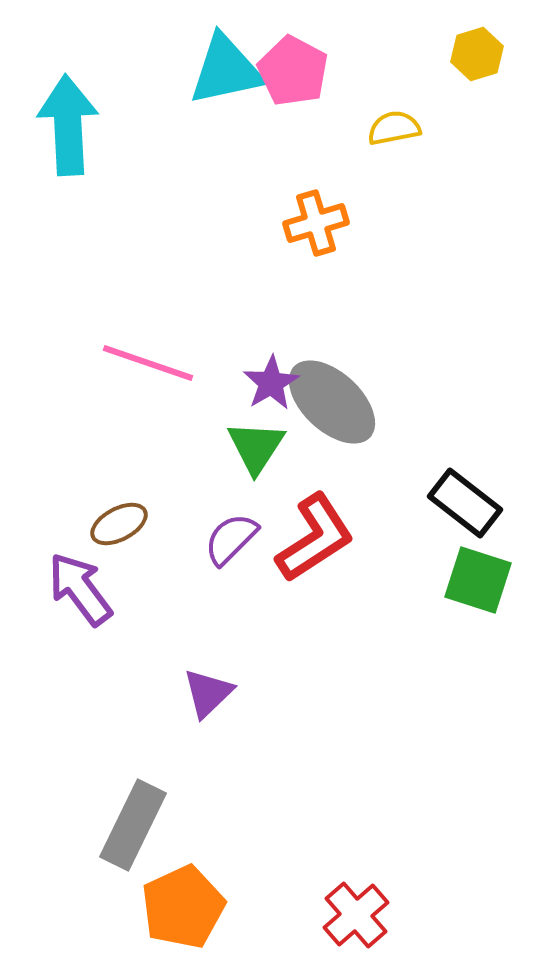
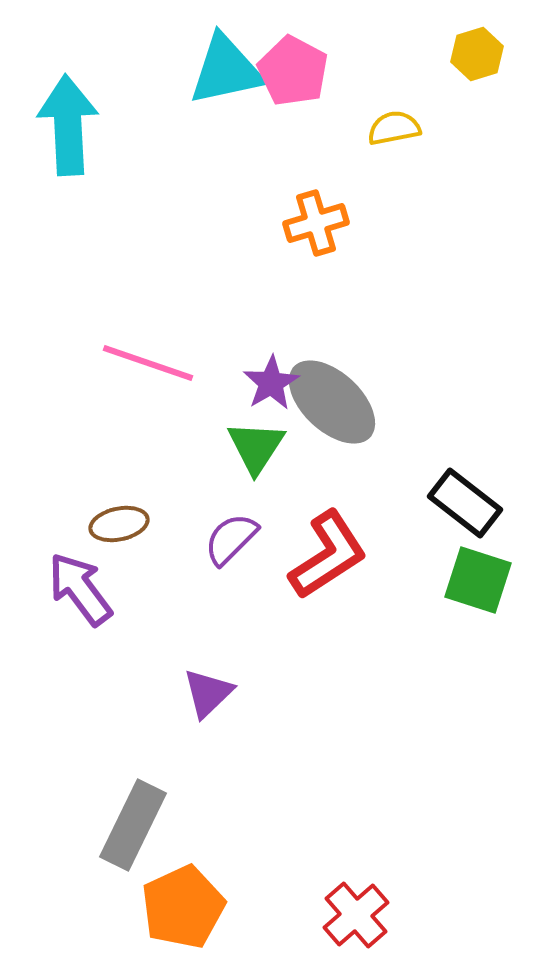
brown ellipse: rotated 16 degrees clockwise
red L-shape: moved 13 px right, 17 px down
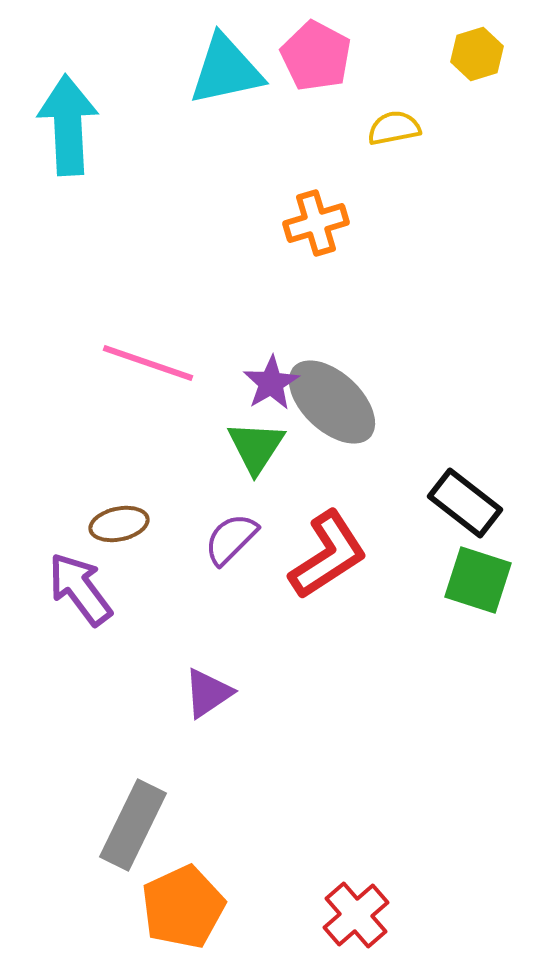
pink pentagon: moved 23 px right, 15 px up
purple triangle: rotated 10 degrees clockwise
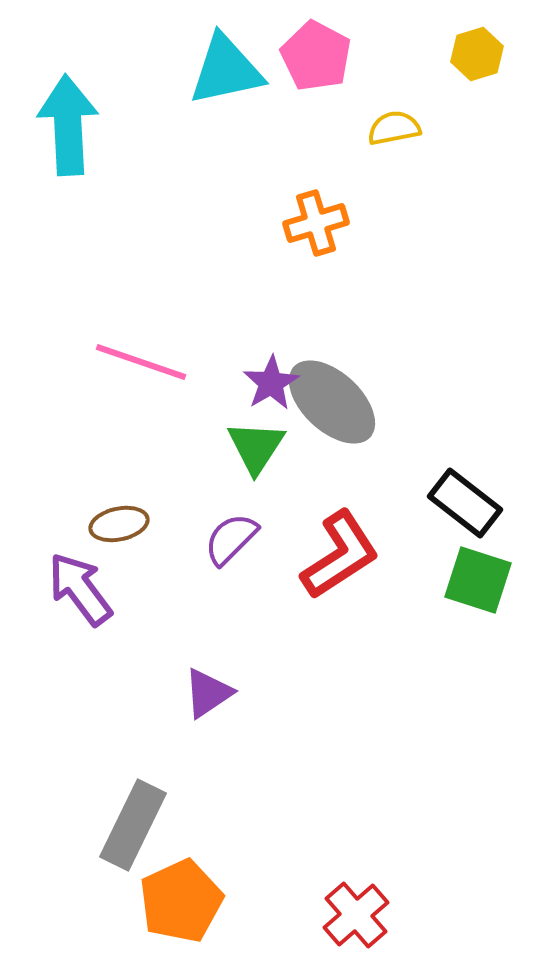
pink line: moved 7 px left, 1 px up
red L-shape: moved 12 px right
orange pentagon: moved 2 px left, 6 px up
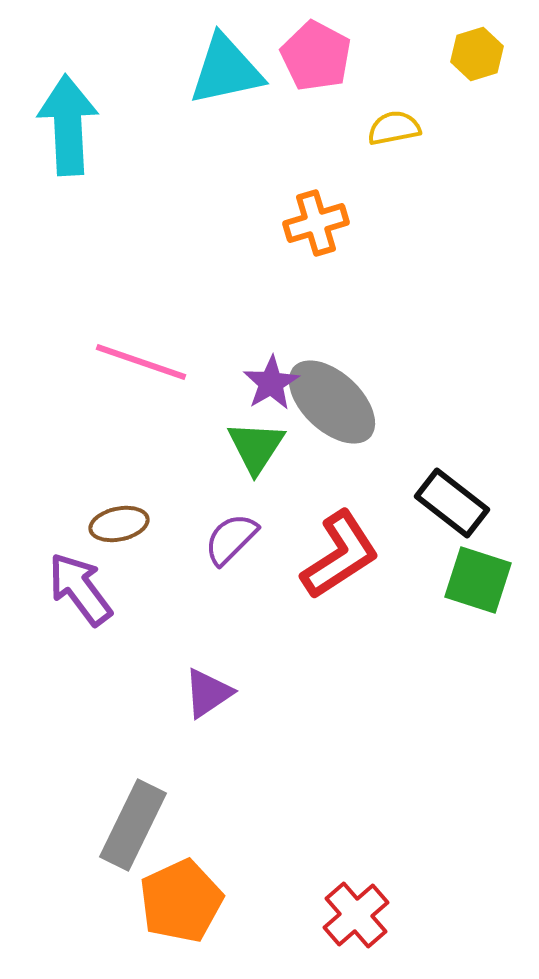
black rectangle: moved 13 px left
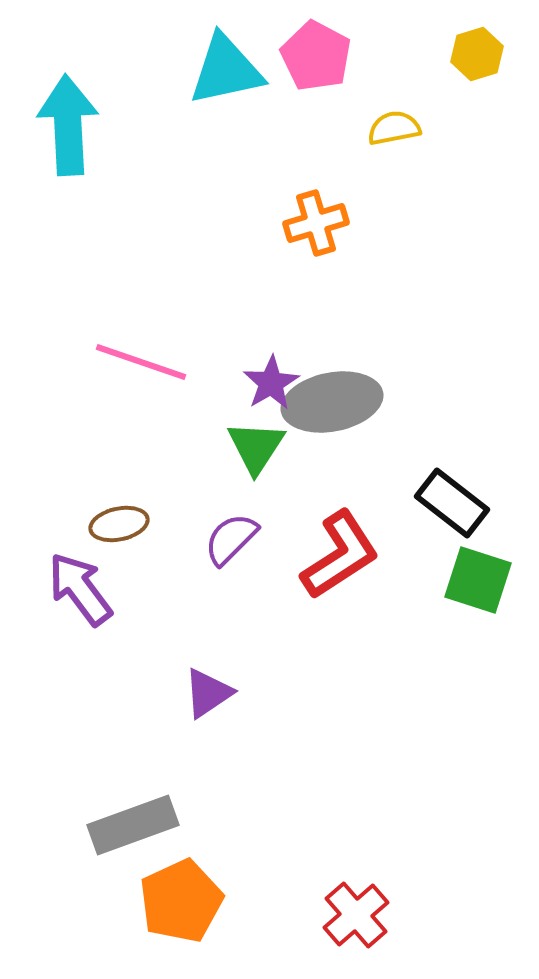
gray ellipse: rotated 54 degrees counterclockwise
gray rectangle: rotated 44 degrees clockwise
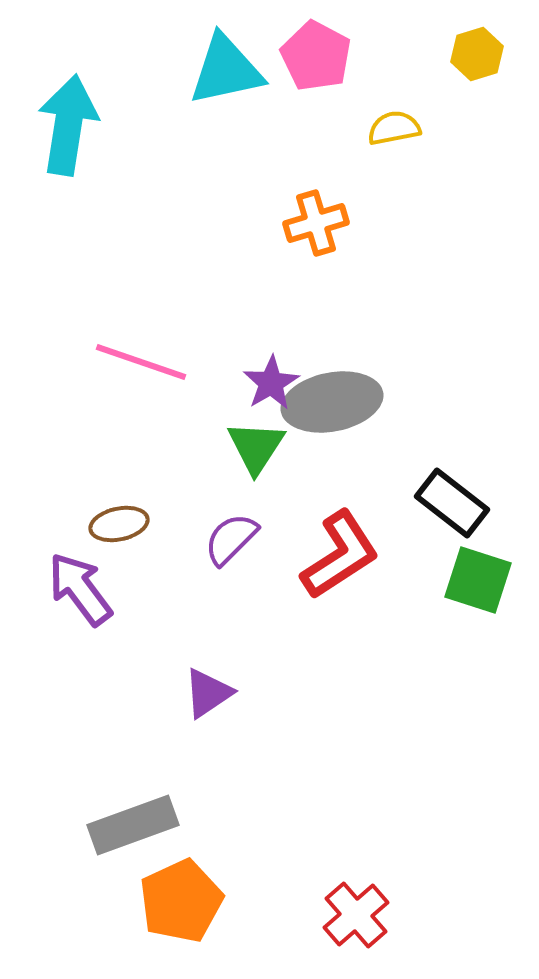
cyan arrow: rotated 12 degrees clockwise
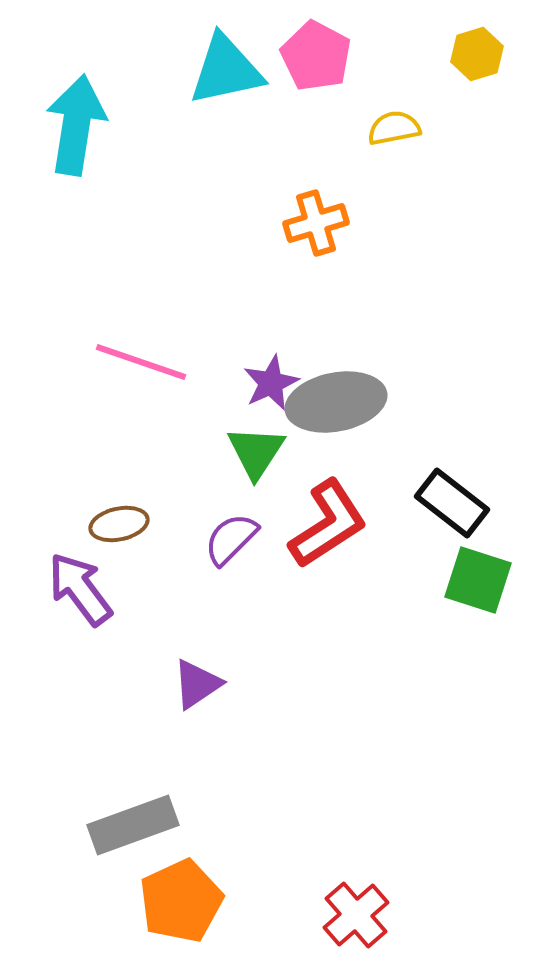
cyan arrow: moved 8 px right
purple star: rotated 6 degrees clockwise
gray ellipse: moved 4 px right
green triangle: moved 5 px down
red L-shape: moved 12 px left, 31 px up
purple triangle: moved 11 px left, 9 px up
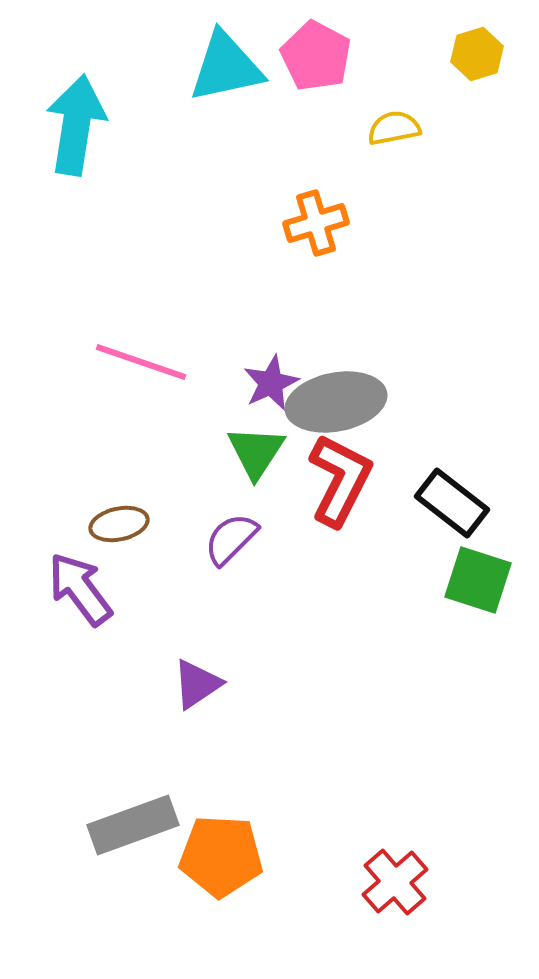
cyan triangle: moved 3 px up
red L-shape: moved 12 px right, 44 px up; rotated 30 degrees counterclockwise
orange pentagon: moved 40 px right, 45 px up; rotated 28 degrees clockwise
red cross: moved 39 px right, 33 px up
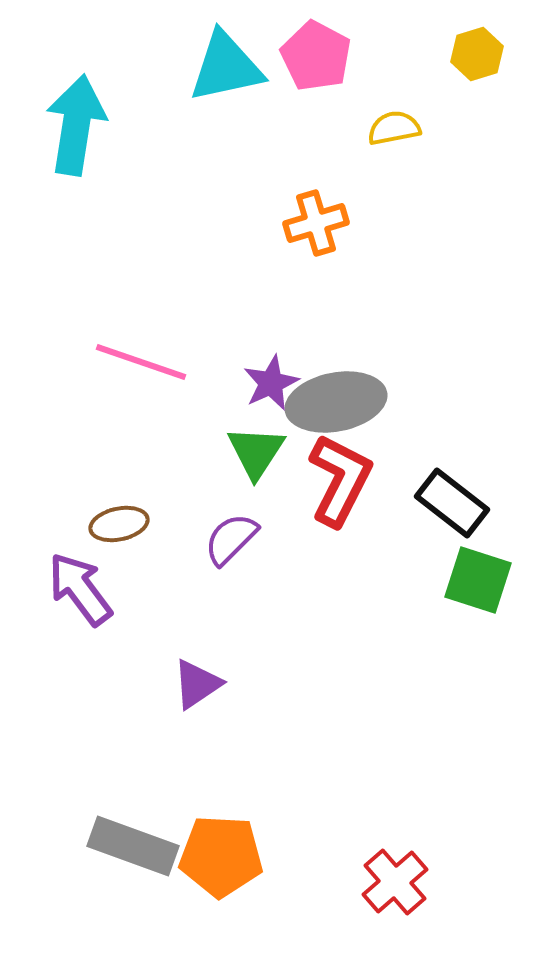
gray rectangle: moved 21 px down; rotated 40 degrees clockwise
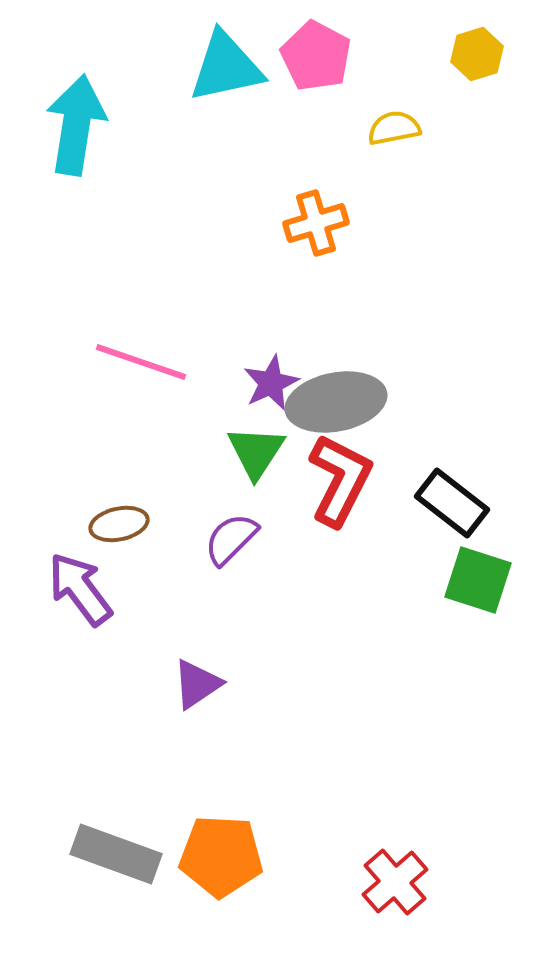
gray rectangle: moved 17 px left, 8 px down
